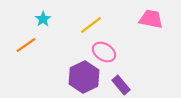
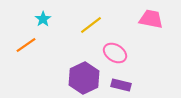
pink ellipse: moved 11 px right, 1 px down
purple hexagon: moved 1 px down
purple rectangle: rotated 36 degrees counterclockwise
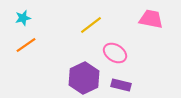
cyan star: moved 20 px left, 1 px up; rotated 21 degrees clockwise
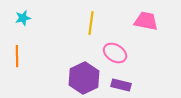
pink trapezoid: moved 5 px left, 2 px down
yellow line: moved 2 px up; rotated 45 degrees counterclockwise
orange line: moved 9 px left, 11 px down; rotated 55 degrees counterclockwise
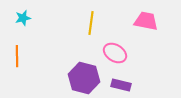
purple hexagon: rotated 20 degrees counterclockwise
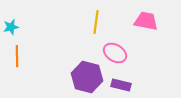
cyan star: moved 12 px left, 9 px down
yellow line: moved 5 px right, 1 px up
purple hexagon: moved 3 px right, 1 px up
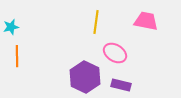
purple hexagon: moved 2 px left; rotated 12 degrees clockwise
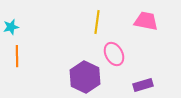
yellow line: moved 1 px right
pink ellipse: moved 1 px left, 1 px down; rotated 30 degrees clockwise
purple rectangle: moved 22 px right; rotated 30 degrees counterclockwise
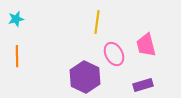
pink trapezoid: moved 24 px down; rotated 115 degrees counterclockwise
cyan star: moved 5 px right, 8 px up
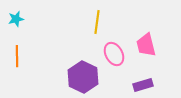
purple hexagon: moved 2 px left
